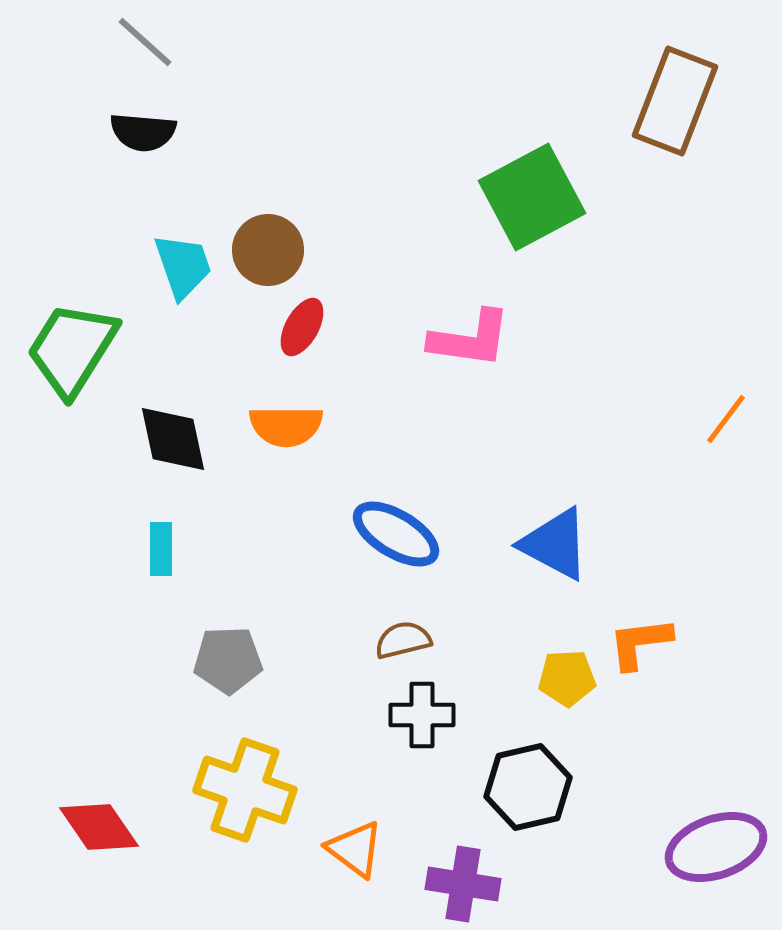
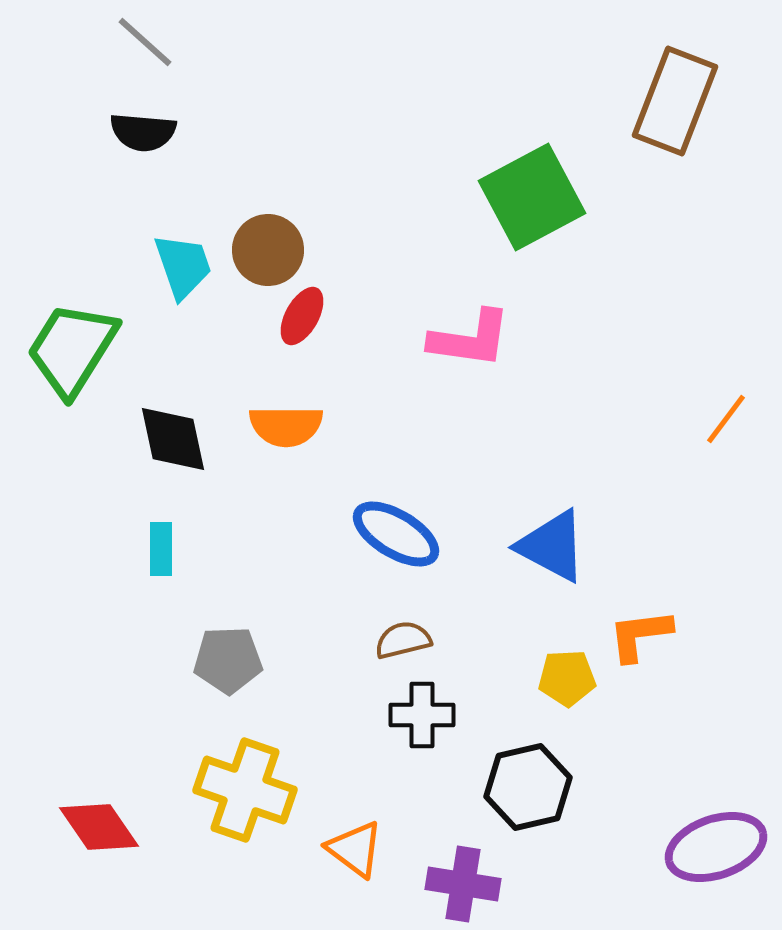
red ellipse: moved 11 px up
blue triangle: moved 3 px left, 2 px down
orange L-shape: moved 8 px up
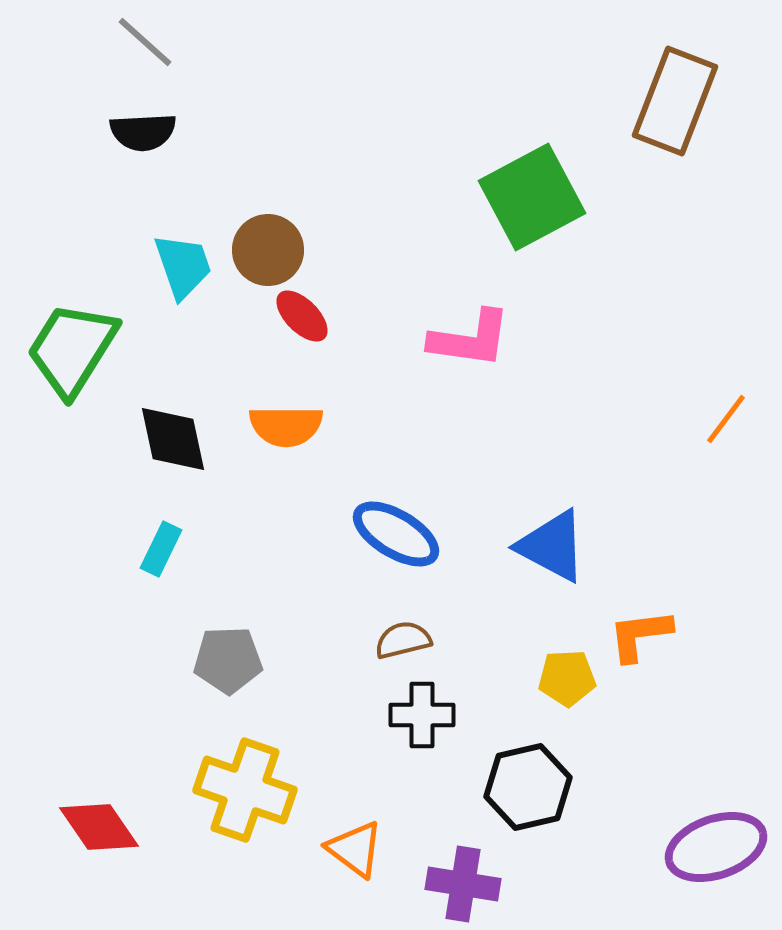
black semicircle: rotated 8 degrees counterclockwise
red ellipse: rotated 74 degrees counterclockwise
cyan rectangle: rotated 26 degrees clockwise
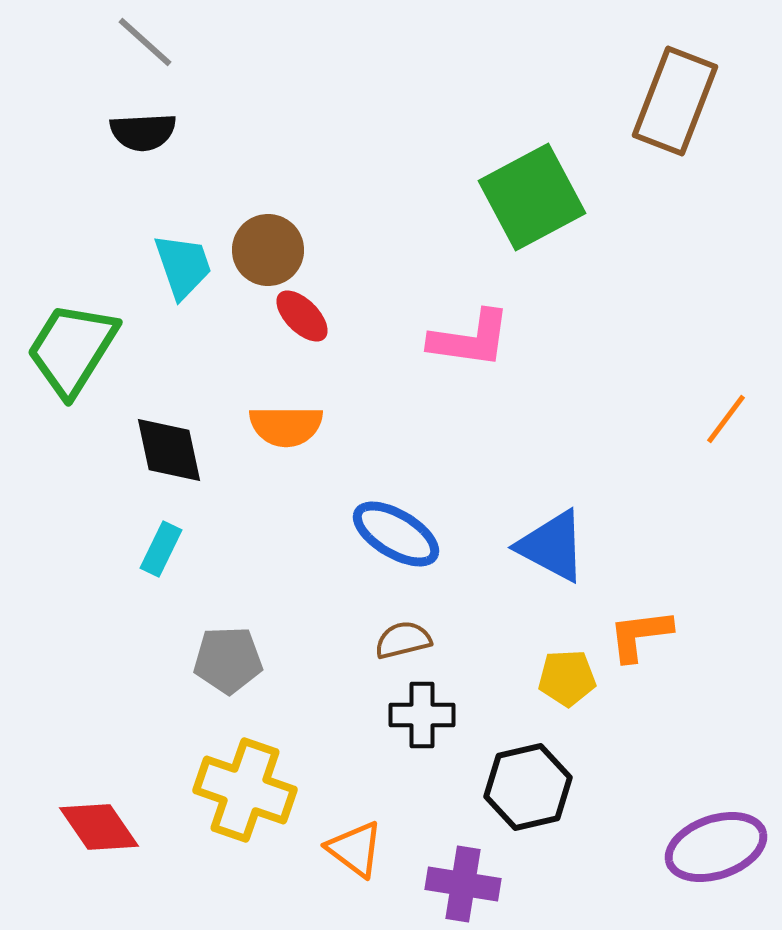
black diamond: moved 4 px left, 11 px down
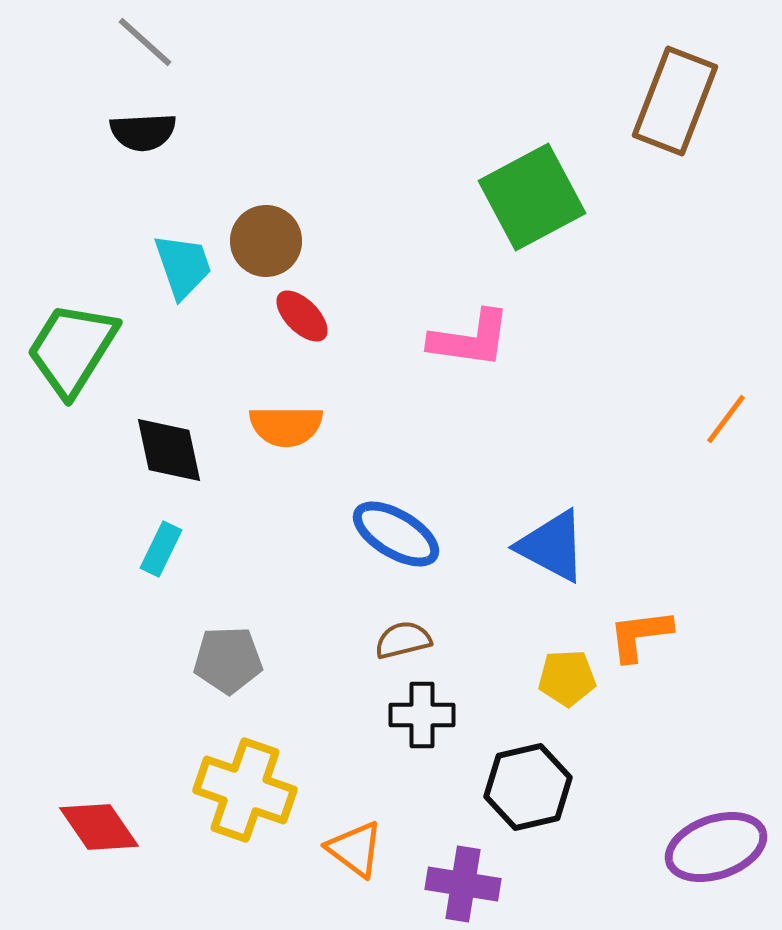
brown circle: moved 2 px left, 9 px up
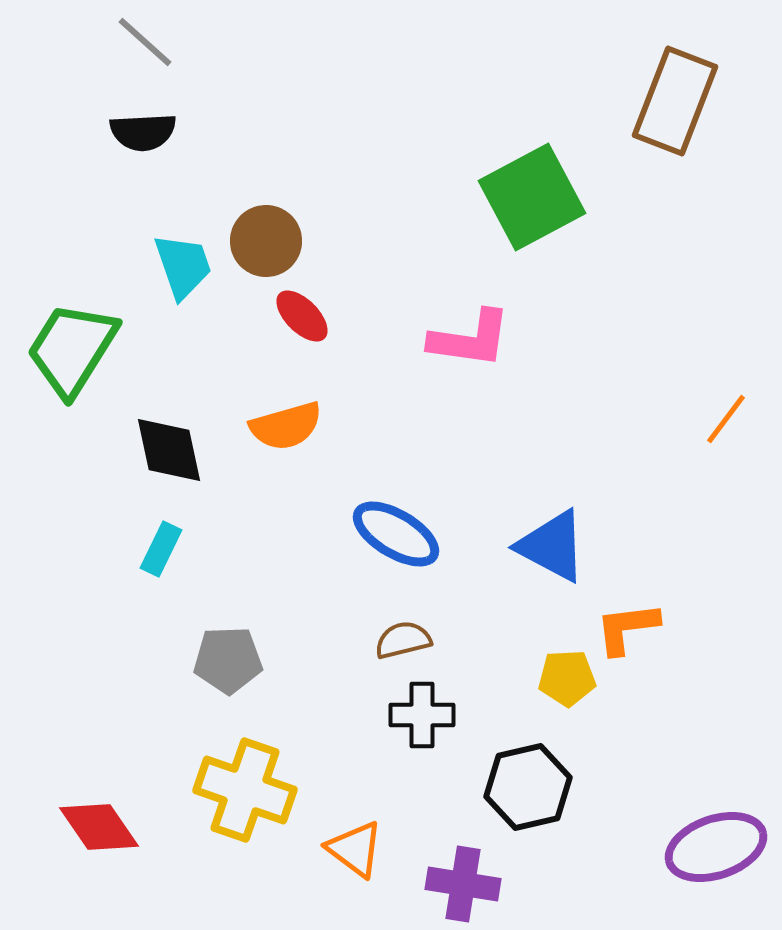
orange semicircle: rotated 16 degrees counterclockwise
orange L-shape: moved 13 px left, 7 px up
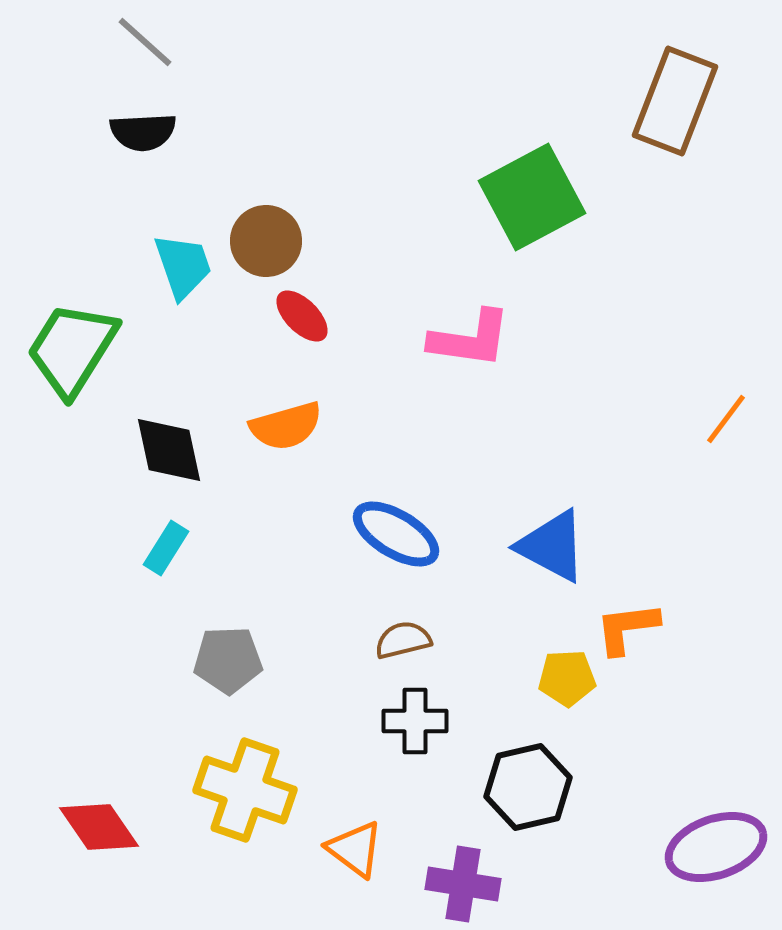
cyan rectangle: moved 5 px right, 1 px up; rotated 6 degrees clockwise
black cross: moved 7 px left, 6 px down
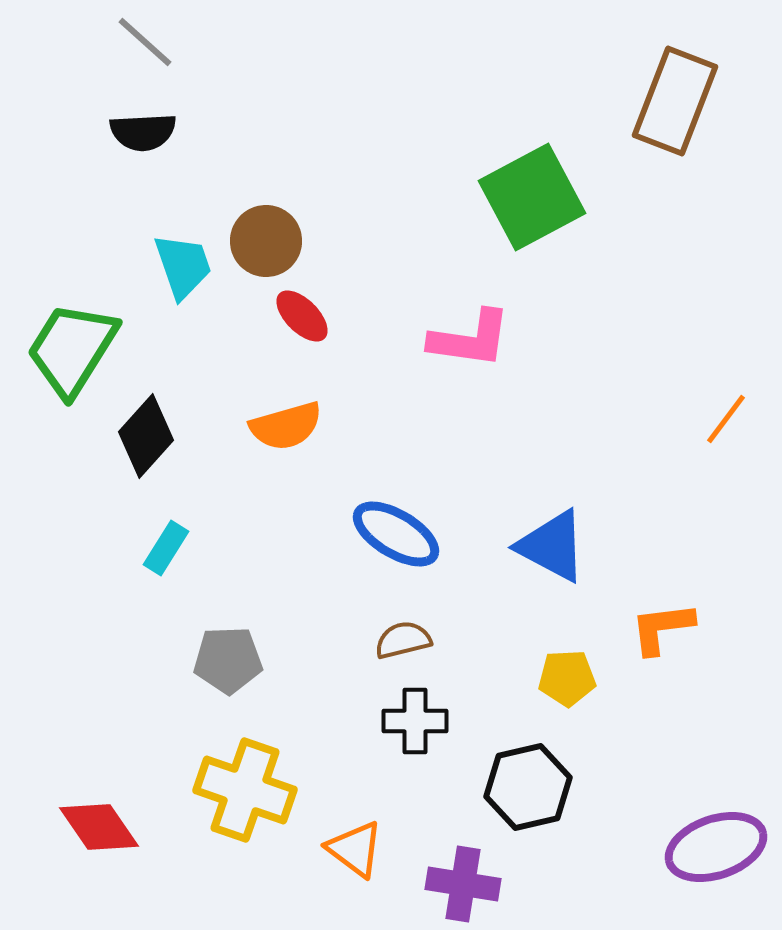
black diamond: moved 23 px left, 14 px up; rotated 54 degrees clockwise
orange L-shape: moved 35 px right
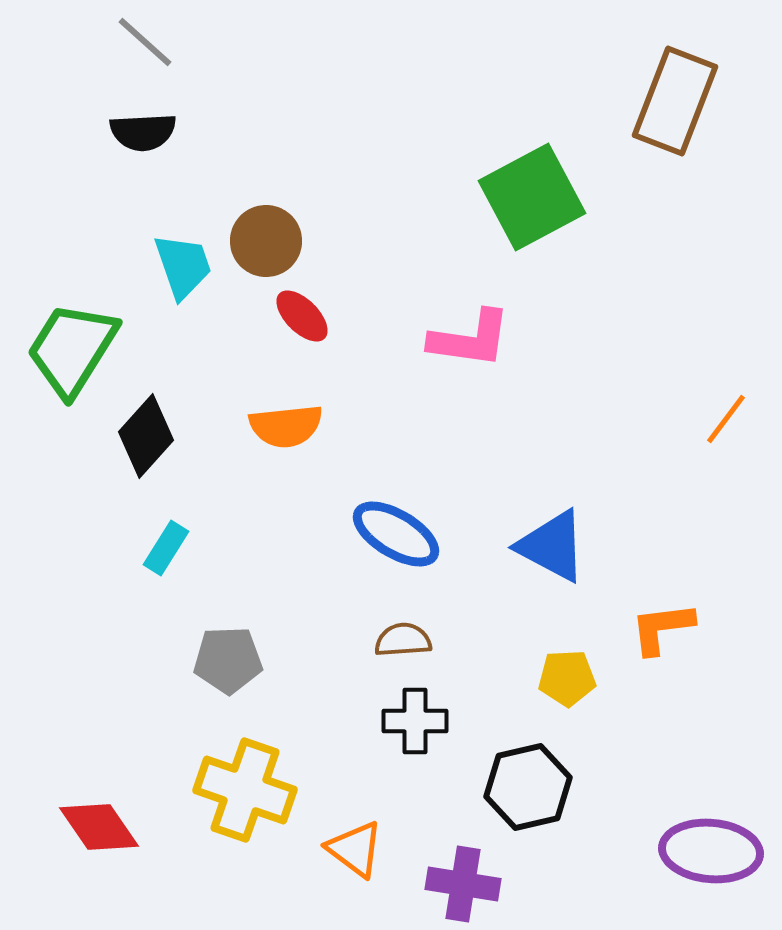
orange semicircle: rotated 10 degrees clockwise
brown semicircle: rotated 10 degrees clockwise
purple ellipse: moved 5 px left, 4 px down; rotated 24 degrees clockwise
